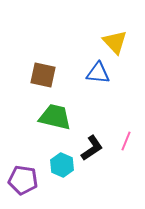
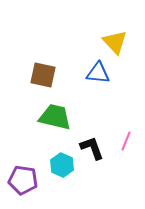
black L-shape: rotated 76 degrees counterclockwise
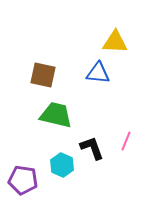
yellow triangle: rotated 44 degrees counterclockwise
green trapezoid: moved 1 px right, 2 px up
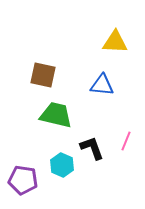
blue triangle: moved 4 px right, 12 px down
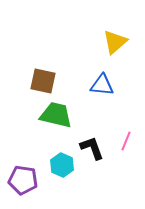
yellow triangle: rotated 44 degrees counterclockwise
brown square: moved 6 px down
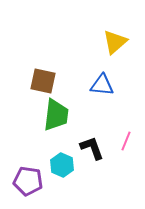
green trapezoid: rotated 84 degrees clockwise
purple pentagon: moved 5 px right, 1 px down
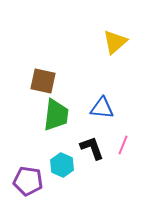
blue triangle: moved 23 px down
pink line: moved 3 px left, 4 px down
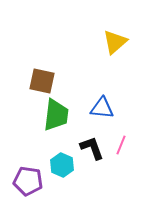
brown square: moved 1 px left
pink line: moved 2 px left
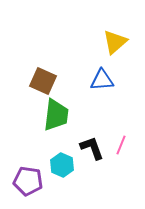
brown square: moved 1 px right; rotated 12 degrees clockwise
blue triangle: moved 28 px up; rotated 10 degrees counterclockwise
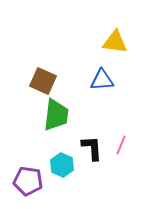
yellow triangle: rotated 48 degrees clockwise
black L-shape: rotated 16 degrees clockwise
